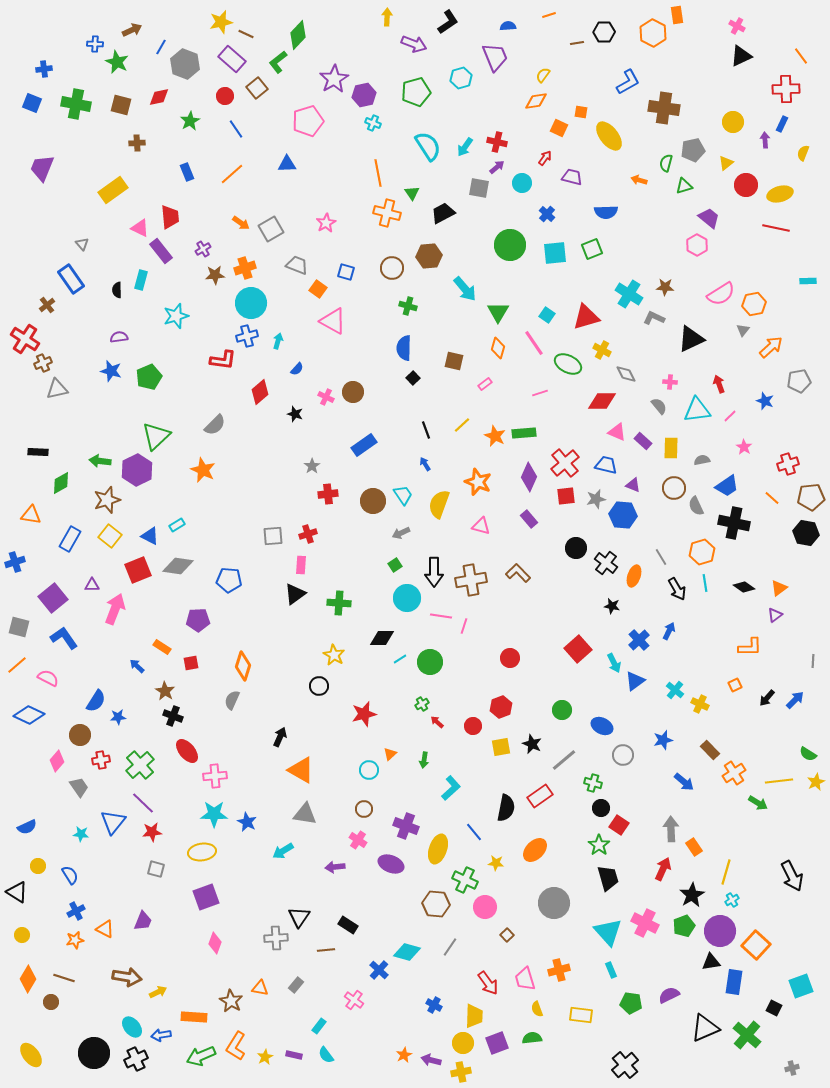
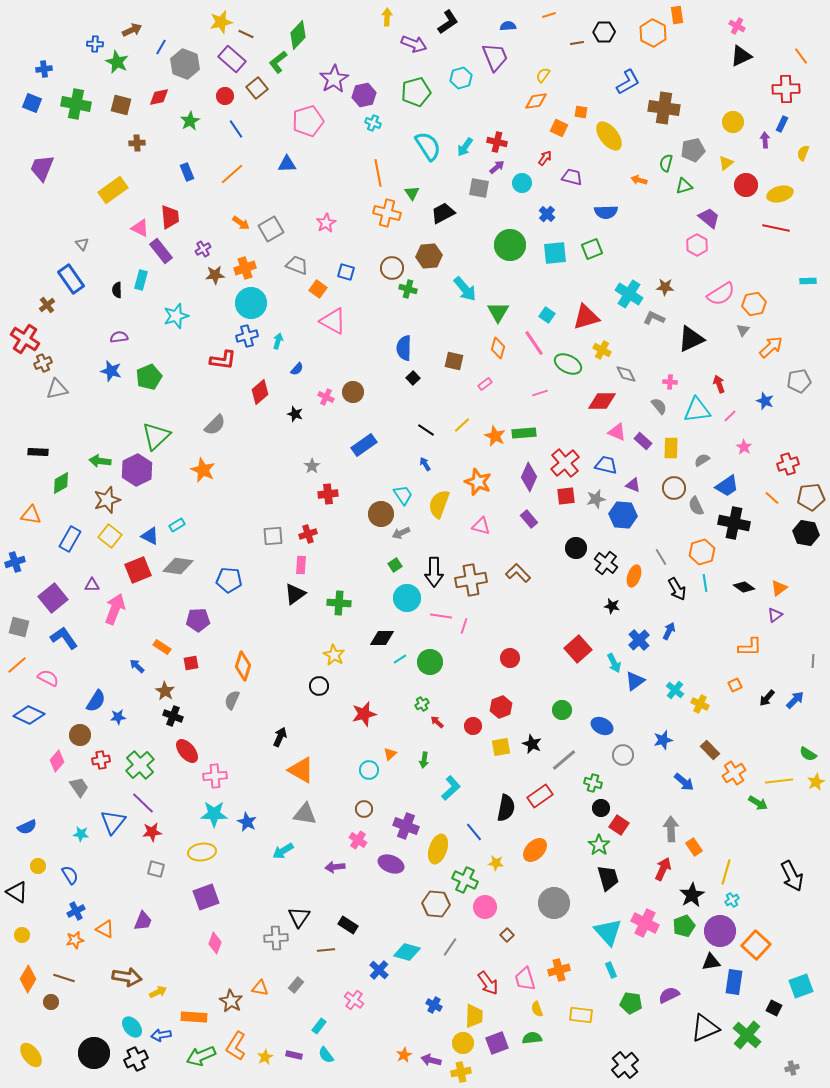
green cross at (408, 306): moved 17 px up
black line at (426, 430): rotated 36 degrees counterclockwise
gray semicircle at (702, 460): rotated 21 degrees counterclockwise
brown circle at (373, 501): moved 8 px right, 13 px down
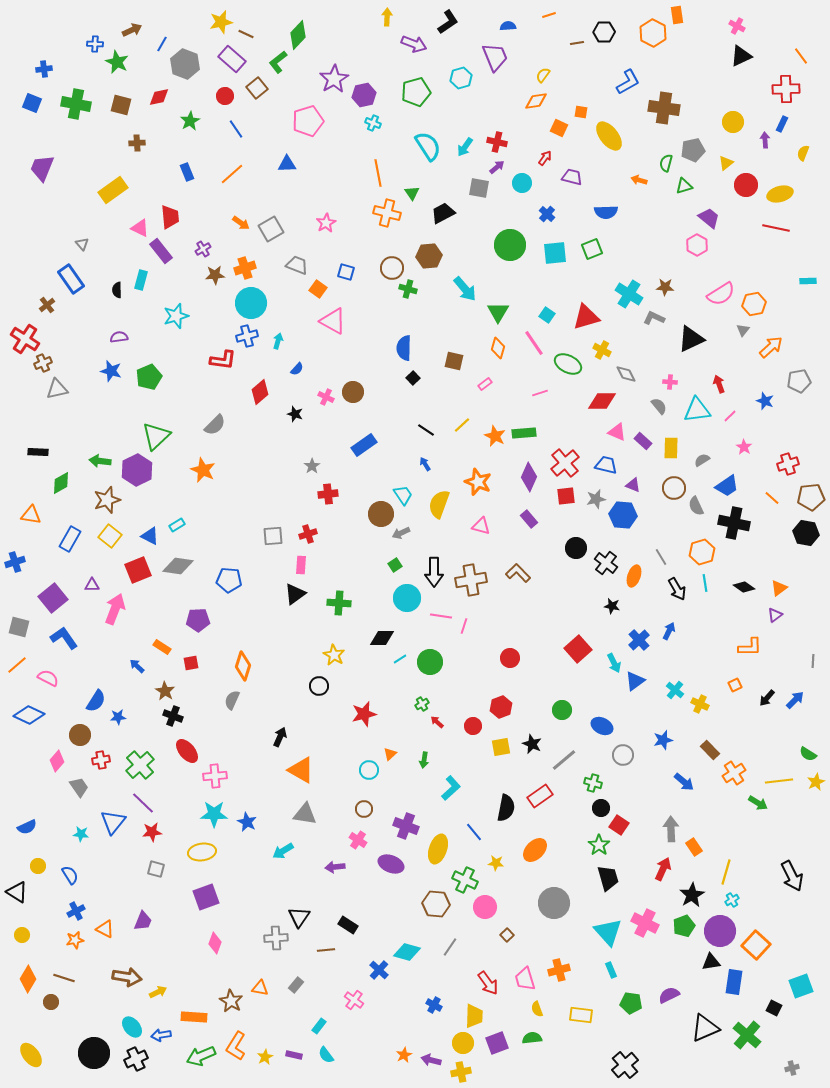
blue line at (161, 47): moved 1 px right, 3 px up
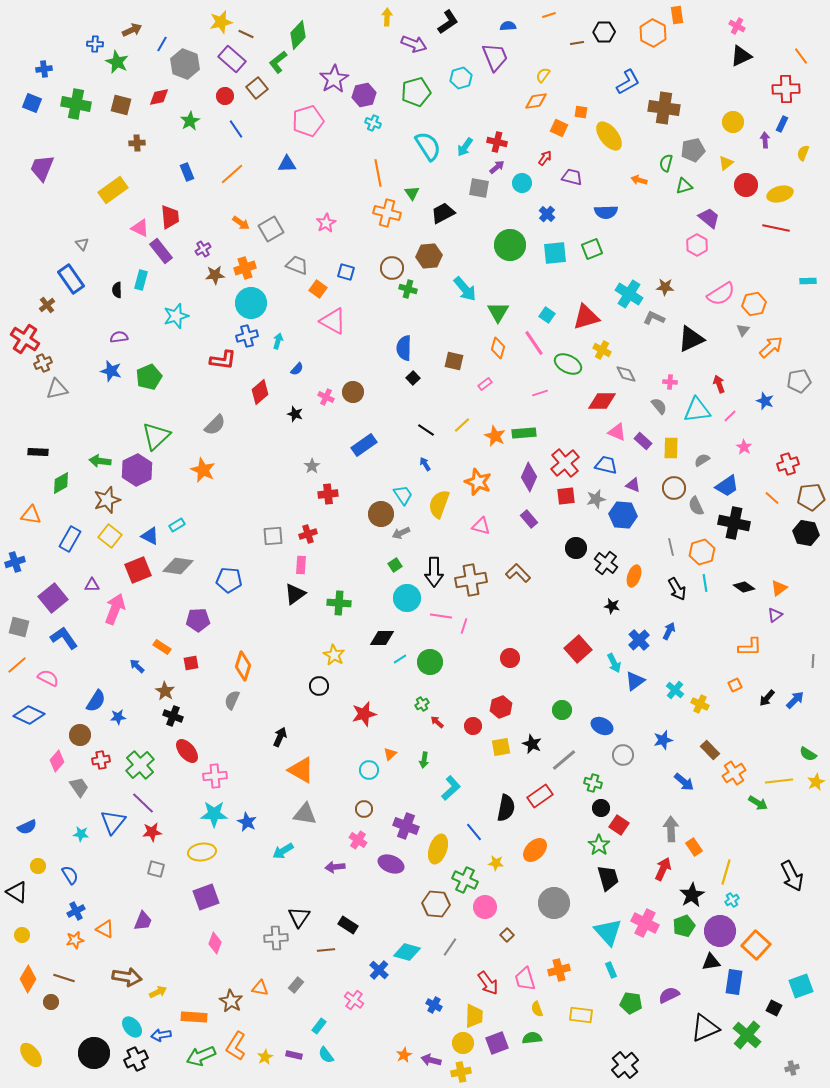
gray line at (661, 557): moved 10 px right, 10 px up; rotated 18 degrees clockwise
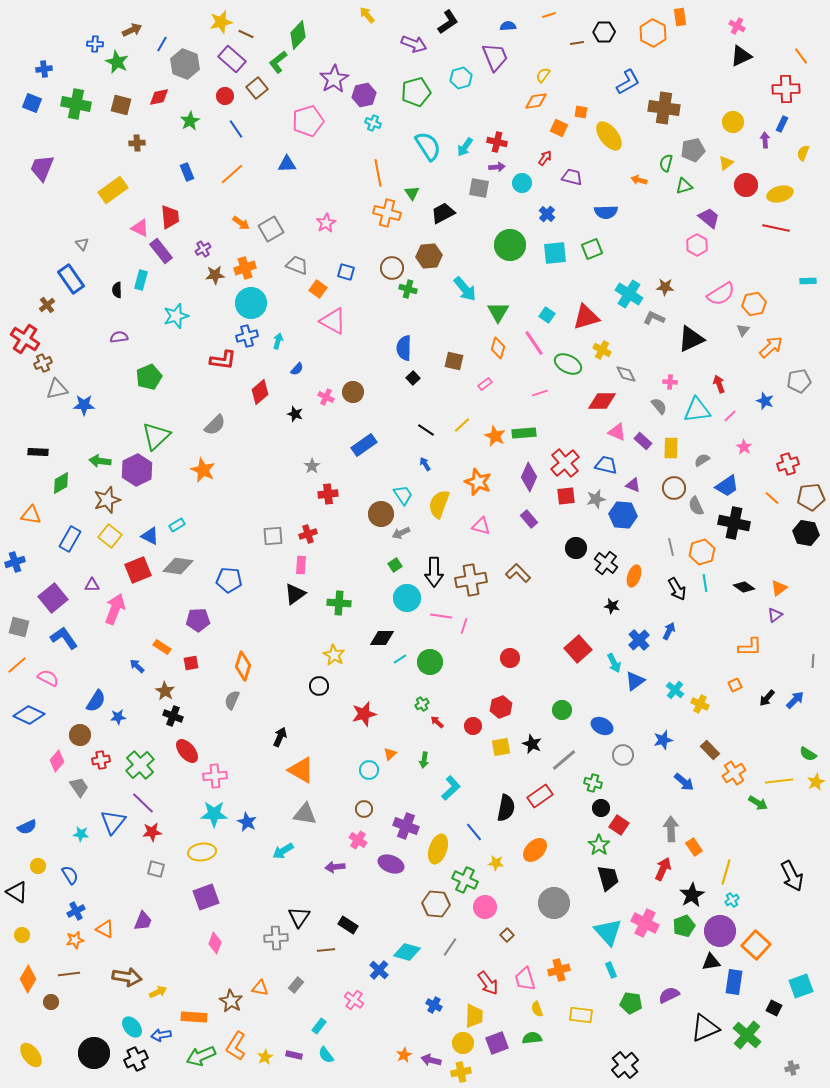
orange rectangle at (677, 15): moved 3 px right, 2 px down
yellow arrow at (387, 17): moved 20 px left, 2 px up; rotated 42 degrees counterclockwise
purple arrow at (497, 167): rotated 35 degrees clockwise
blue star at (111, 371): moved 27 px left, 34 px down; rotated 15 degrees counterclockwise
brown line at (64, 978): moved 5 px right, 4 px up; rotated 25 degrees counterclockwise
